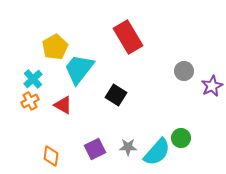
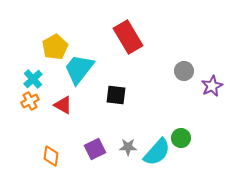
black square: rotated 25 degrees counterclockwise
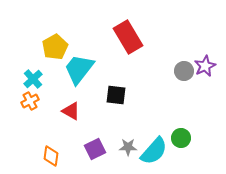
purple star: moved 7 px left, 20 px up
red triangle: moved 8 px right, 6 px down
cyan semicircle: moved 3 px left, 1 px up
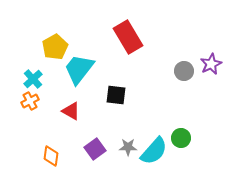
purple star: moved 6 px right, 2 px up
purple square: rotated 10 degrees counterclockwise
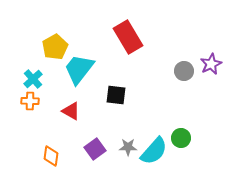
orange cross: rotated 30 degrees clockwise
